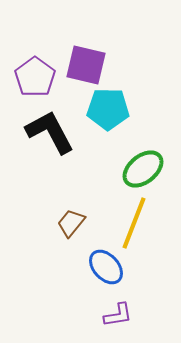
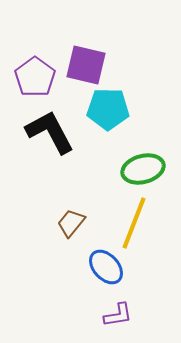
green ellipse: rotated 24 degrees clockwise
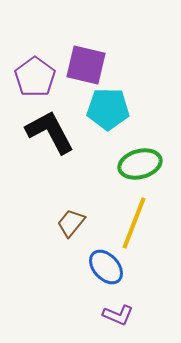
green ellipse: moved 3 px left, 5 px up
purple L-shape: rotated 32 degrees clockwise
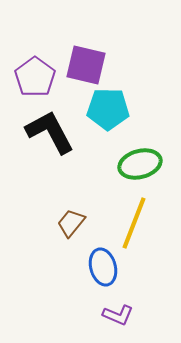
blue ellipse: moved 3 px left; rotated 27 degrees clockwise
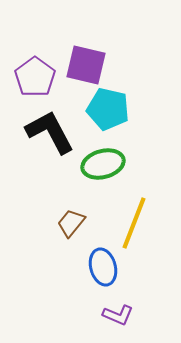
cyan pentagon: rotated 12 degrees clockwise
green ellipse: moved 37 px left
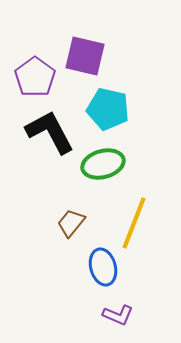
purple square: moved 1 px left, 9 px up
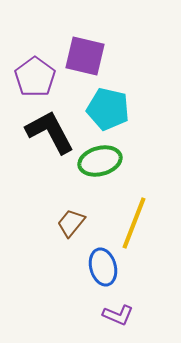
green ellipse: moved 3 px left, 3 px up
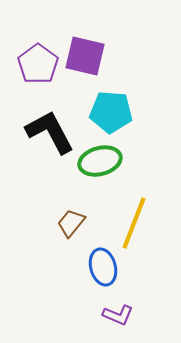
purple pentagon: moved 3 px right, 13 px up
cyan pentagon: moved 3 px right, 3 px down; rotated 9 degrees counterclockwise
